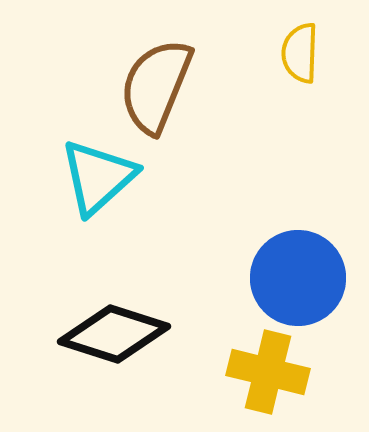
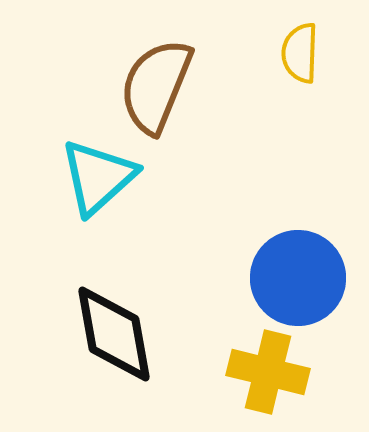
black diamond: rotated 62 degrees clockwise
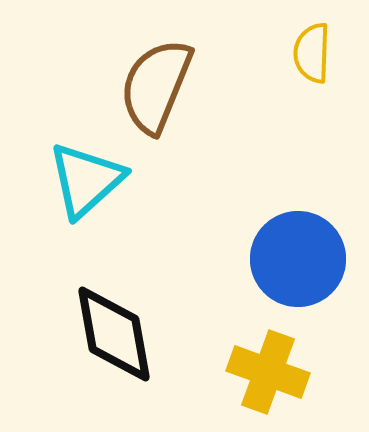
yellow semicircle: moved 12 px right
cyan triangle: moved 12 px left, 3 px down
blue circle: moved 19 px up
yellow cross: rotated 6 degrees clockwise
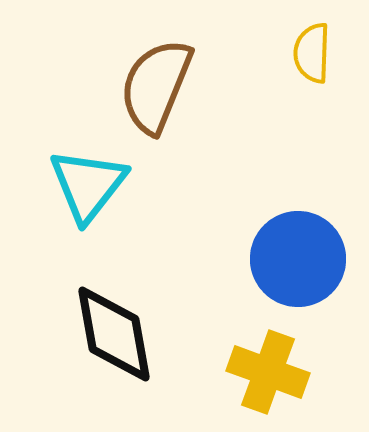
cyan triangle: moved 2 px right, 5 px down; rotated 10 degrees counterclockwise
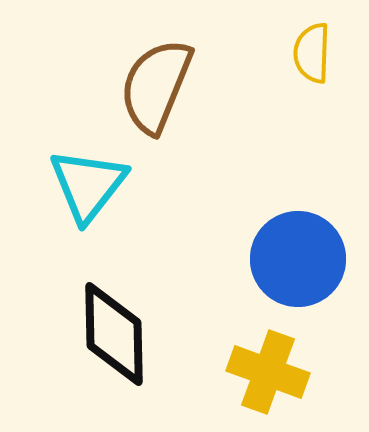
black diamond: rotated 9 degrees clockwise
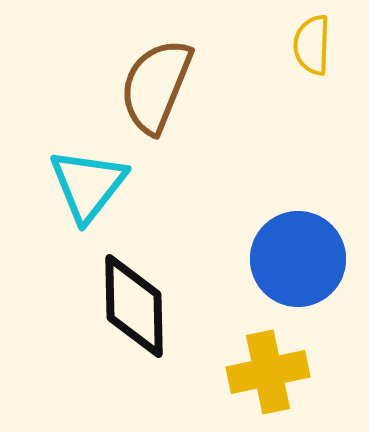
yellow semicircle: moved 8 px up
black diamond: moved 20 px right, 28 px up
yellow cross: rotated 32 degrees counterclockwise
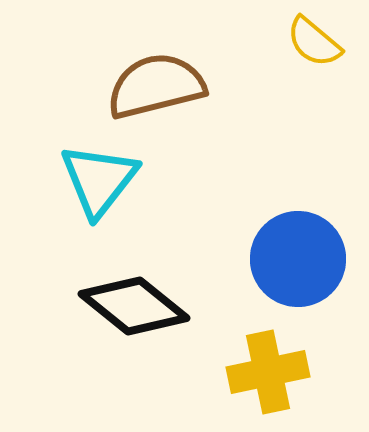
yellow semicircle: moved 2 px right, 3 px up; rotated 52 degrees counterclockwise
brown semicircle: rotated 54 degrees clockwise
cyan triangle: moved 11 px right, 5 px up
black diamond: rotated 50 degrees counterclockwise
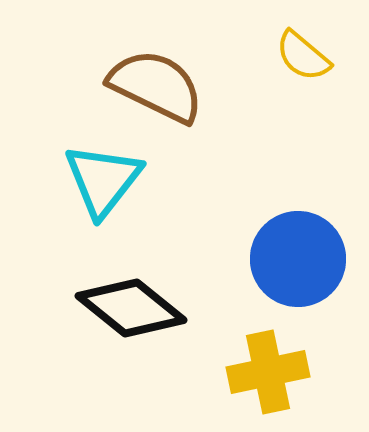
yellow semicircle: moved 11 px left, 14 px down
brown semicircle: rotated 40 degrees clockwise
cyan triangle: moved 4 px right
black diamond: moved 3 px left, 2 px down
